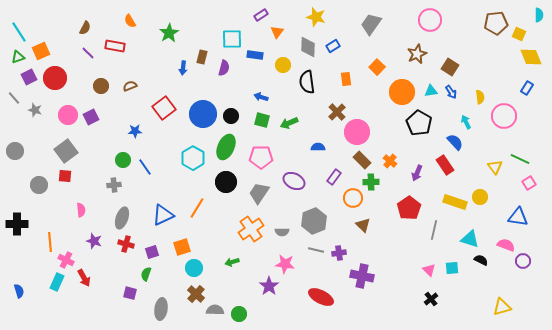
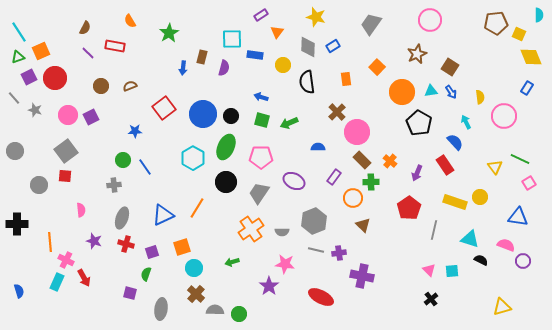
cyan square at (452, 268): moved 3 px down
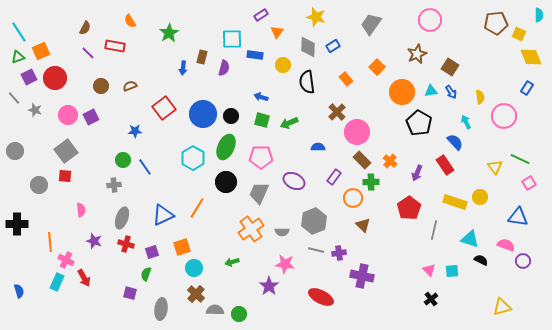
orange rectangle at (346, 79): rotated 32 degrees counterclockwise
gray trapezoid at (259, 193): rotated 10 degrees counterclockwise
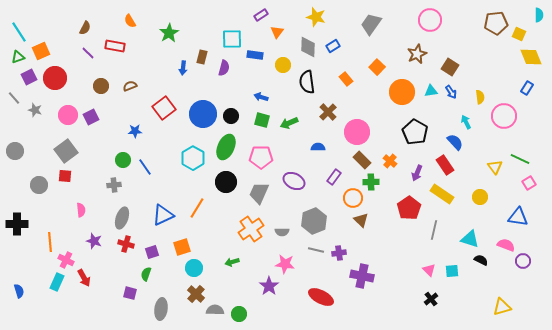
brown cross at (337, 112): moved 9 px left
black pentagon at (419, 123): moved 4 px left, 9 px down
yellow rectangle at (455, 202): moved 13 px left, 8 px up; rotated 15 degrees clockwise
brown triangle at (363, 225): moved 2 px left, 5 px up
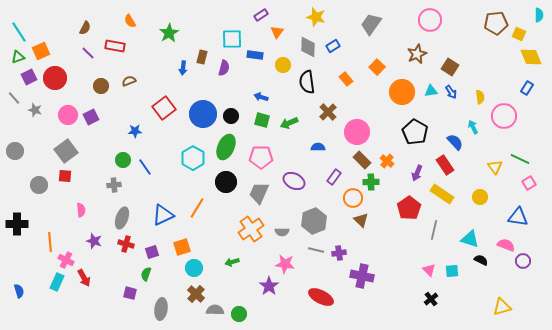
brown semicircle at (130, 86): moved 1 px left, 5 px up
cyan arrow at (466, 122): moved 7 px right, 5 px down
orange cross at (390, 161): moved 3 px left
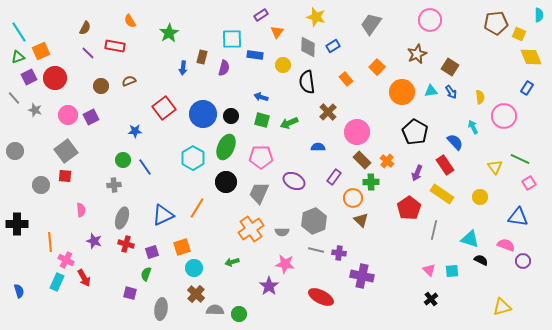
gray circle at (39, 185): moved 2 px right
purple cross at (339, 253): rotated 16 degrees clockwise
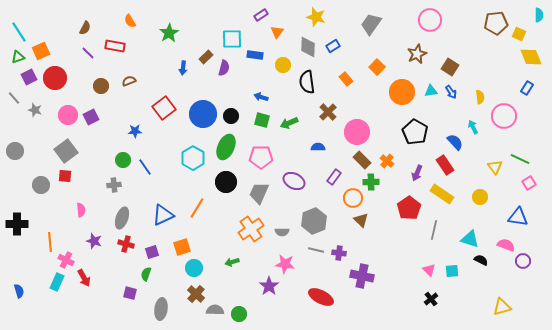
brown rectangle at (202, 57): moved 4 px right; rotated 32 degrees clockwise
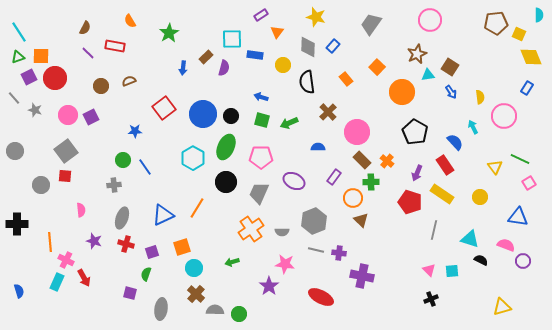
blue rectangle at (333, 46): rotated 16 degrees counterclockwise
orange square at (41, 51): moved 5 px down; rotated 24 degrees clockwise
cyan triangle at (431, 91): moved 3 px left, 16 px up
red pentagon at (409, 208): moved 1 px right, 6 px up; rotated 20 degrees counterclockwise
black cross at (431, 299): rotated 16 degrees clockwise
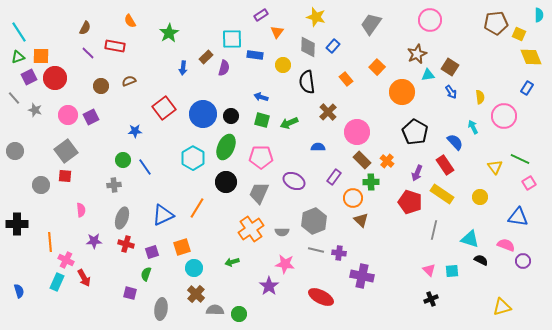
purple star at (94, 241): rotated 21 degrees counterclockwise
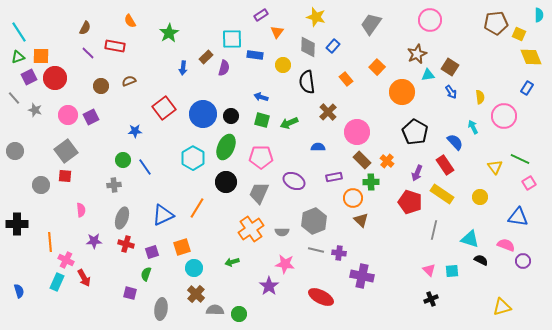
purple rectangle at (334, 177): rotated 42 degrees clockwise
